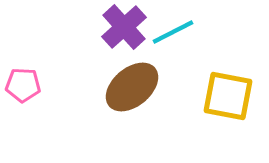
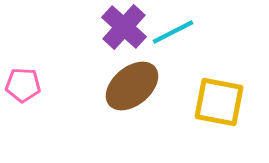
purple cross: rotated 6 degrees counterclockwise
brown ellipse: moved 1 px up
yellow square: moved 9 px left, 6 px down
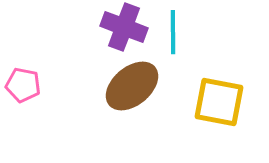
purple cross: rotated 21 degrees counterclockwise
cyan line: rotated 63 degrees counterclockwise
pink pentagon: rotated 8 degrees clockwise
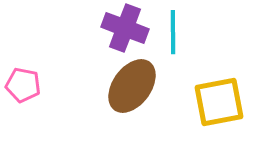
purple cross: moved 1 px right, 1 px down
brown ellipse: rotated 14 degrees counterclockwise
yellow square: rotated 22 degrees counterclockwise
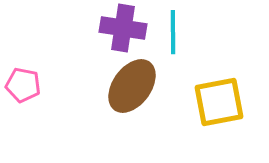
purple cross: moved 2 px left; rotated 12 degrees counterclockwise
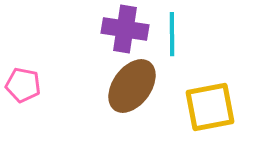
purple cross: moved 2 px right, 1 px down
cyan line: moved 1 px left, 2 px down
yellow square: moved 9 px left, 5 px down
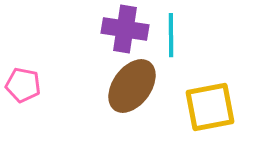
cyan line: moved 1 px left, 1 px down
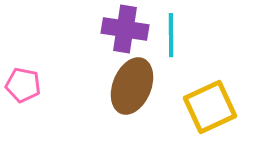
brown ellipse: rotated 14 degrees counterclockwise
yellow square: rotated 14 degrees counterclockwise
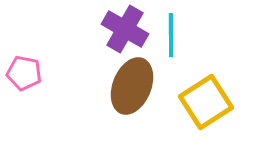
purple cross: rotated 21 degrees clockwise
pink pentagon: moved 1 px right, 12 px up
yellow square: moved 4 px left, 5 px up; rotated 8 degrees counterclockwise
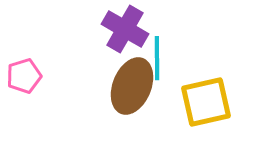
cyan line: moved 14 px left, 23 px down
pink pentagon: moved 3 px down; rotated 28 degrees counterclockwise
yellow square: rotated 20 degrees clockwise
